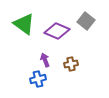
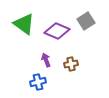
gray square: rotated 18 degrees clockwise
purple arrow: moved 1 px right
blue cross: moved 3 px down
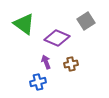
purple diamond: moved 7 px down
purple arrow: moved 2 px down
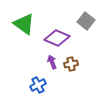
gray square: rotated 18 degrees counterclockwise
purple arrow: moved 6 px right
blue cross: moved 3 px down; rotated 14 degrees counterclockwise
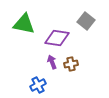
green triangle: rotated 25 degrees counterclockwise
purple diamond: rotated 15 degrees counterclockwise
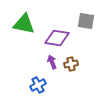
gray square: rotated 30 degrees counterclockwise
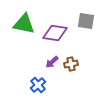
purple diamond: moved 2 px left, 5 px up
purple arrow: rotated 112 degrees counterclockwise
blue cross: rotated 14 degrees counterclockwise
